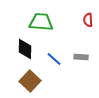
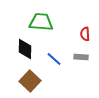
red semicircle: moved 3 px left, 14 px down
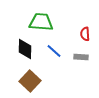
blue line: moved 8 px up
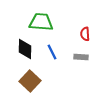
blue line: moved 2 px left, 1 px down; rotated 21 degrees clockwise
